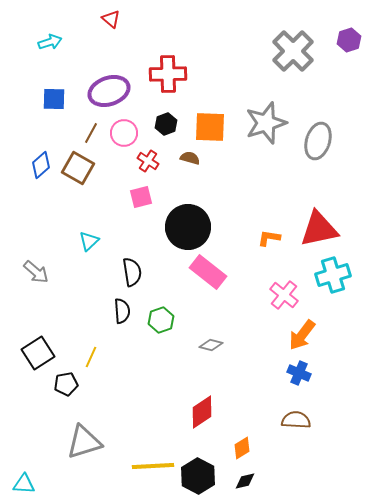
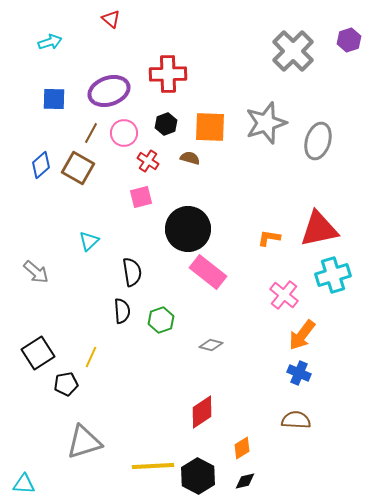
black circle at (188, 227): moved 2 px down
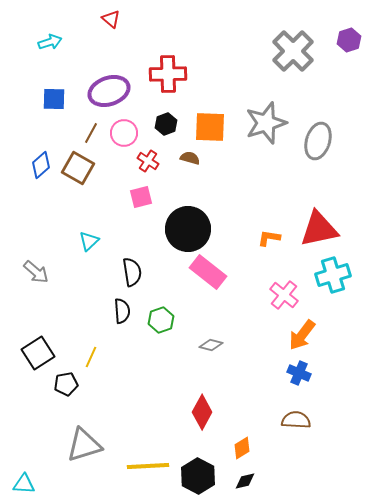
red diamond at (202, 412): rotated 28 degrees counterclockwise
gray triangle at (84, 442): moved 3 px down
yellow line at (153, 466): moved 5 px left
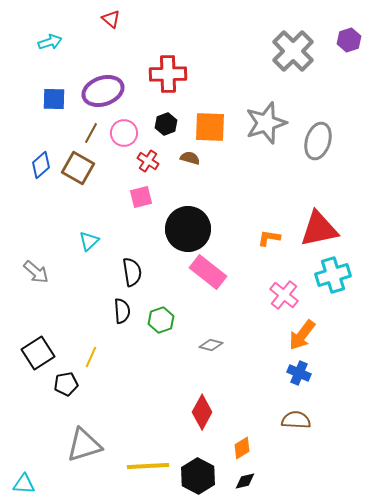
purple ellipse at (109, 91): moved 6 px left
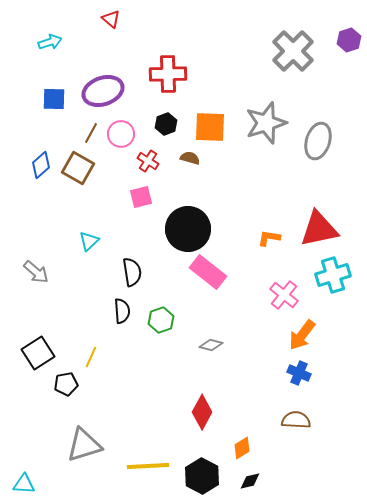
pink circle at (124, 133): moved 3 px left, 1 px down
black hexagon at (198, 476): moved 4 px right
black diamond at (245, 481): moved 5 px right
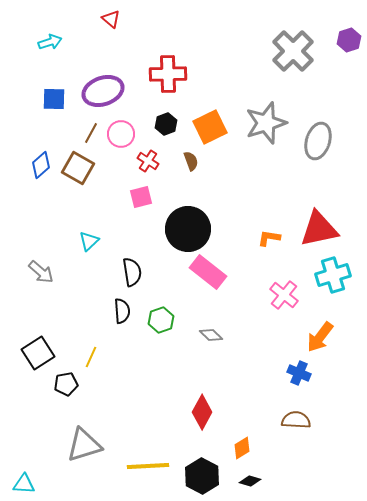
orange square at (210, 127): rotated 28 degrees counterclockwise
brown semicircle at (190, 158): moved 1 px right, 3 px down; rotated 54 degrees clockwise
gray arrow at (36, 272): moved 5 px right
orange arrow at (302, 335): moved 18 px right, 2 px down
gray diamond at (211, 345): moved 10 px up; rotated 30 degrees clockwise
black diamond at (250, 481): rotated 30 degrees clockwise
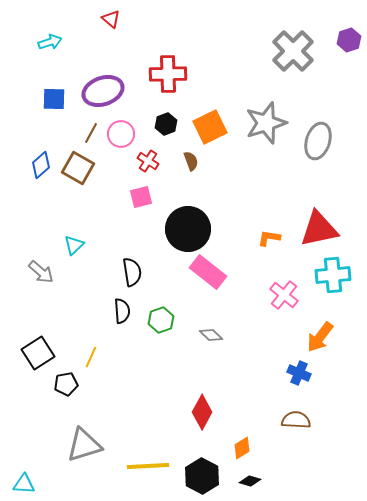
cyan triangle at (89, 241): moved 15 px left, 4 px down
cyan cross at (333, 275): rotated 12 degrees clockwise
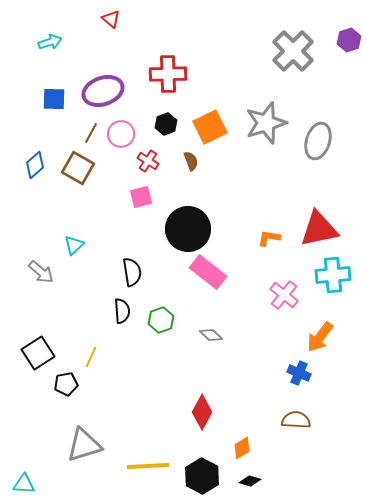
blue diamond at (41, 165): moved 6 px left
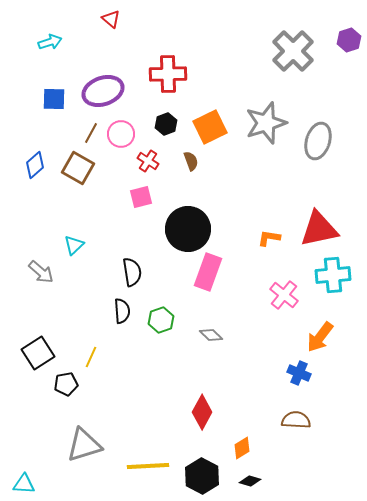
pink rectangle at (208, 272): rotated 72 degrees clockwise
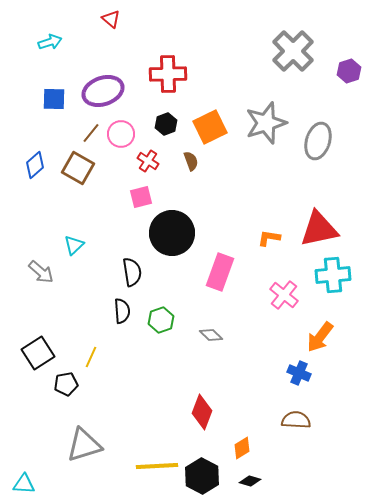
purple hexagon at (349, 40): moved 31 px down
brown line at (91, 133): rotated 10 degrees clockwise
black circle at (188, 229): moved 16 px left, 4 px down
pink rectangle at (208, 272): moved 12 px right
red diamond at (202, 412): rotated 8 degrees counterclockwise
yellow line at (148, 466): moved 9 px right
